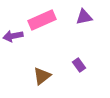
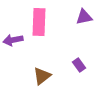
pink rectangle: moved 3 px left, 2 px down; rotated 64 degrees counterclockwise
purple arrow: moved 4 px down
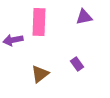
purple rectangle: moved 2 px left, 1 px up
brown triangle: moved 2 px left, 2 px up
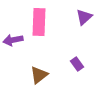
purple triangle: rotated 30 degrees counterclockwise
brown triangle: moved 1 px left, 1 px down
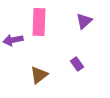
purple triangle: moved 4 px down
